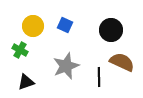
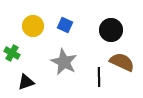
green cross: moved 8 px left, 3 px down
gray star: moved 2 px left, 4 px up; rotated 24 degrees counterclockwise
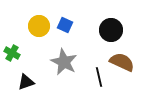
yellow circle: moved 6 px right
black line: rotated 12 degrees counterclockwise
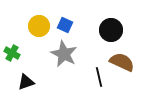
gray star: moved 8 px up
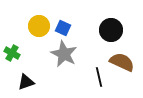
blue square: moved 2 px left, 3 px down
